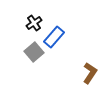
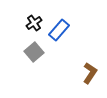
blue rectangle: moved 5 px right, 7 px up
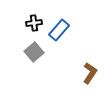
black cross: rotated 28 degrees clockwise
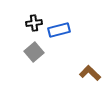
blue rectangle: rotated 35 degrees clockwise
brown L-shape: rotated 80 degrees counterclockwise
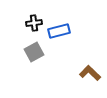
blue rectangle: moved 1 px down
gray square: rotated 12 degrees clockwise
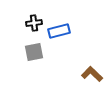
gray square: rotated 18 degrees clockwise
brown L-shape: moved 2 px right, 1 px down
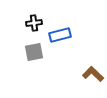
blue rectangle: moved 1 px right, 4 px down
brown L-shape: moved 1 px right
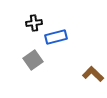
blue rectangle: moved 4 px left, 2 px down
gray square: moved 1 px left, 8 px down; rotated 24 degrees counterclockwise
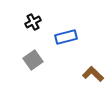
black cross: moved 1 px left, 1 px up; rotated 21 degrees counterclockwise
blue rectangle: moved 10 px right
